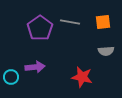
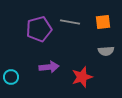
purple pentagon: moved 1 px left, 1 px down; rotated 20 degrees clockwise
purple arrow: moved 14 px right
red star: rotated 30 degrees counterclockwise
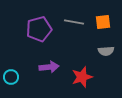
gray line: moved 4 px right
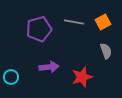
orange square: rotated 21 degrees counterclockwise
gray semicircle: rotated 105 degrees counterclockwise
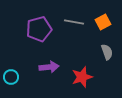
gray semicircle: moved 1 px right, 1 px down
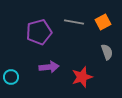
purple pentagon: moved 3 px down
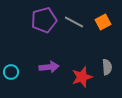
gray line: rotated 18 degrees clockwise
purple pentagon: moved 5 px right, 12 px up
gray semicircle: moved 15 px down; rotated 14 degrees clockwise
cyan circle: moved 5 px up
